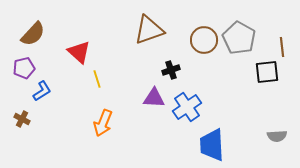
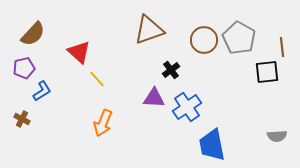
black cross: rotated 18 degrees counterclockwise
yellow line: rotated 24 degrees counterclockwise
blue trapezoid: rotated 8 degrees counterclockwise
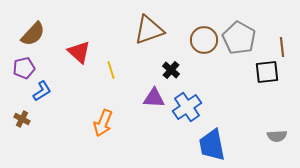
black cross: rotated 12 degrees counterclockwise
yellow line: moved 14 px right, 9 px up; rotated 24 degrees clockwise
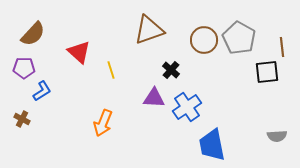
purple pentagon: rotated 15 degrees clockwise
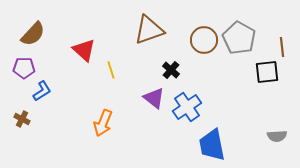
red triangle: moved 5 px right, 2 px up
purple triangle: rotated 35 degrees clockwise
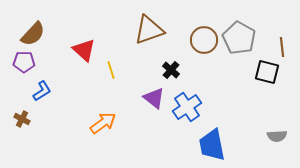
purple pentagon: moved 6 px up
black square: rotated 20 degrees clockwise
orange arrow: rotated 148 degrees counterclockwise
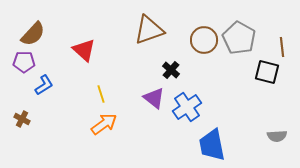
yellow line: moved 10 px left, 24 px down
blue L-shape: moved 2 px right, 6 px up
orange arrow: moved 1 px right, 1 px down
